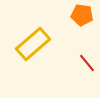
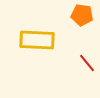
yellow rectangle: moved 4 px right, 4 px up; rotated 44 degrees clockwise
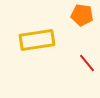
yellow rectangle: rotated 12 degrees counterclockwise
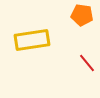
yellow rectangle: moved 5 px left
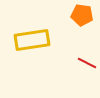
red line: rotated 24 degrees counterclockwise
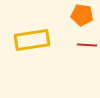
red line: moved 18 px up; rotated 24 degrees counterclockwise
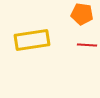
orange pentagon: moved 1 px up
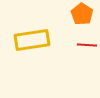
orange pentagon: rotated 25 degrees clockwise
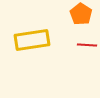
orange pentagon: moved 1 px left
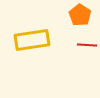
orange pentagon: moved 1 px left, 1 px down
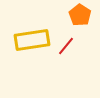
red line: moved 21 px left, 1 px down; rotated 54 degrees counterclockwise
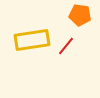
orange pentagon: rotated 25 degrees counterclockwise
